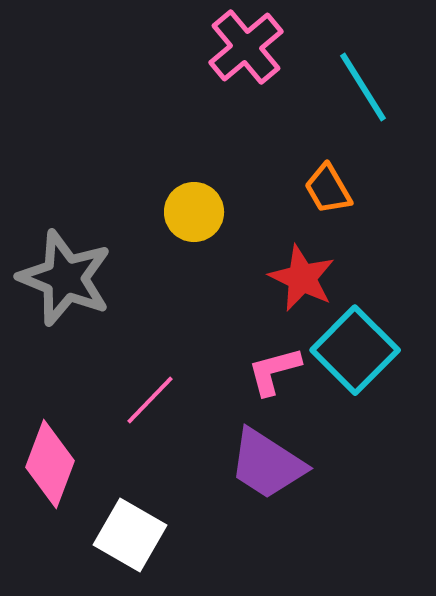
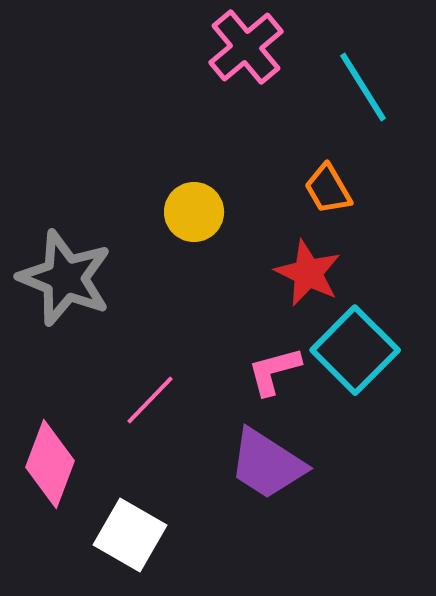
red star: moved 6 px right, 5 px up
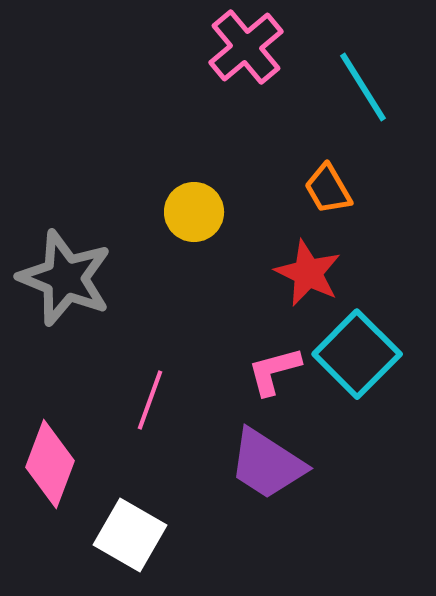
cyan square: moved 2 px right, 4 px down
pink line: rotated 24 degrees counterclockwise
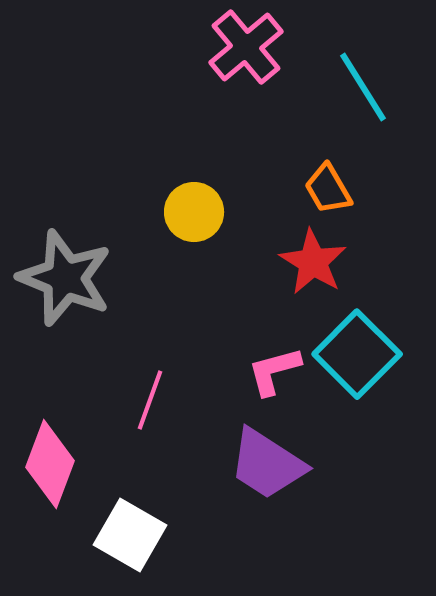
red star: moved 5 px right, 11 px up; rotated 6 degrees clockwise
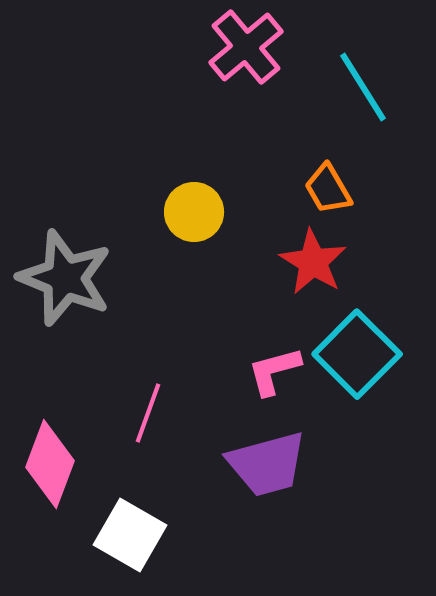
pink line: moved 2 px left, 13 px down
purple trapezoid: rotated 48 degrees counterclockwise
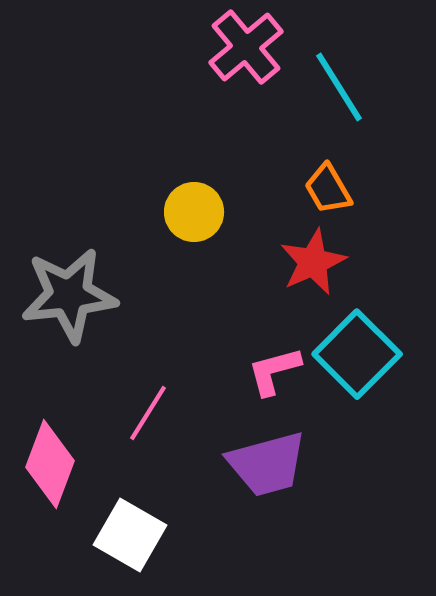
cyan line: moved 24 px left
red star: rotated 16 degrees clockwise
gray star: moved 4 px right, 17 px down; rotated 28 degrees counterclockwise
pink line: rotated 12 degrees clockwise
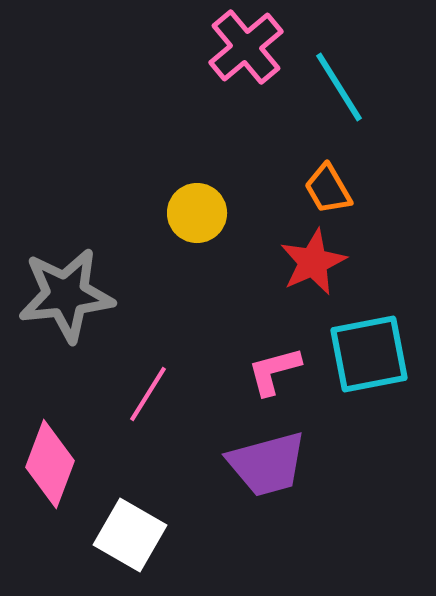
yellow circle: moved 3 px right, 1 px down
gray star: moved 3 px left
cyan square: moved 12 px right; rotated 34 degrees clockwise
pink line: moved 19 px up
